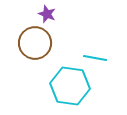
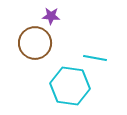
purple star: moved 4 px right, 2 px down; rotated 18 degrees counterclockwise
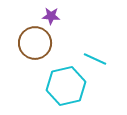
cyan line: moved 1 px down; rotated 15 degrees clockwise
cyan hexagon: moved 4 px left; rotated 21 degrees counterclockwise
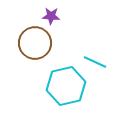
cyan line: moved 3 px down
